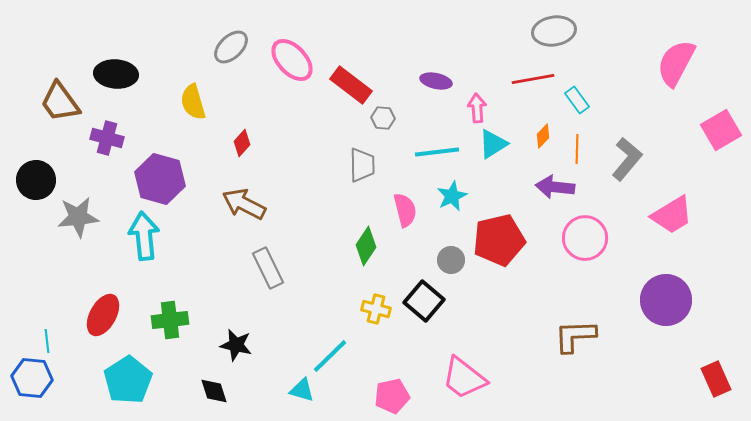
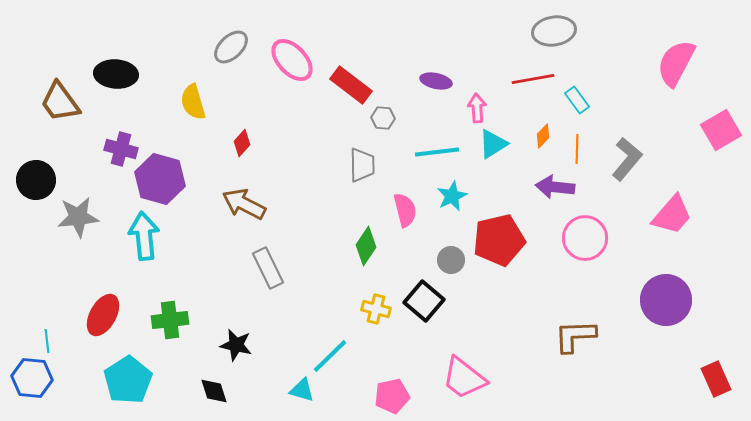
purple cross at (107, 138): moved 14 px right, 11 px down
pink trapezoid at (672, 215): rotated 18 degrees counterclockwise
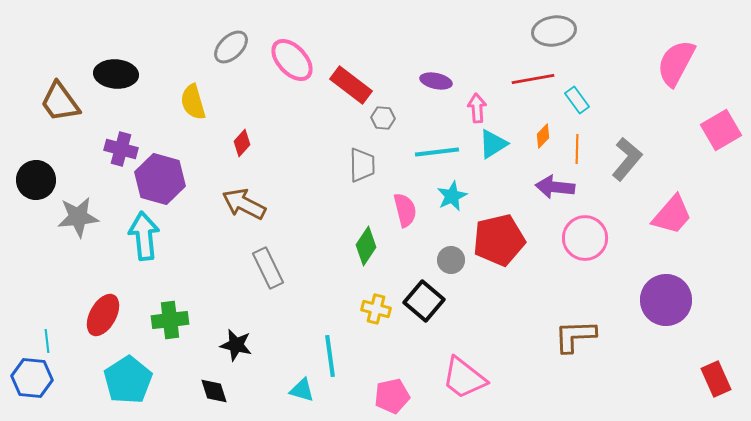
cyan line at (330, 356): rotated 54 degrees counterclockwise
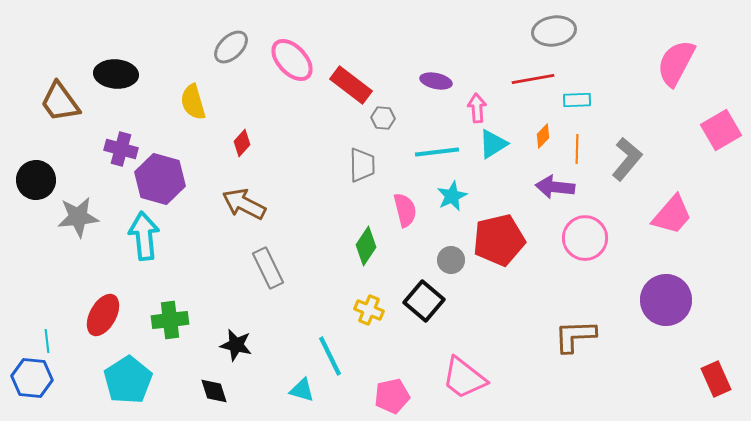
cyan rectangle at (577, 100): rotated 56 degrees counterclockwise
yellow cross at (376, 309): moved 7 px left, 1 px down; rotated 8 degrees clockwise
cyan line at (330, 356): rotated 18 degrees counterclockwise
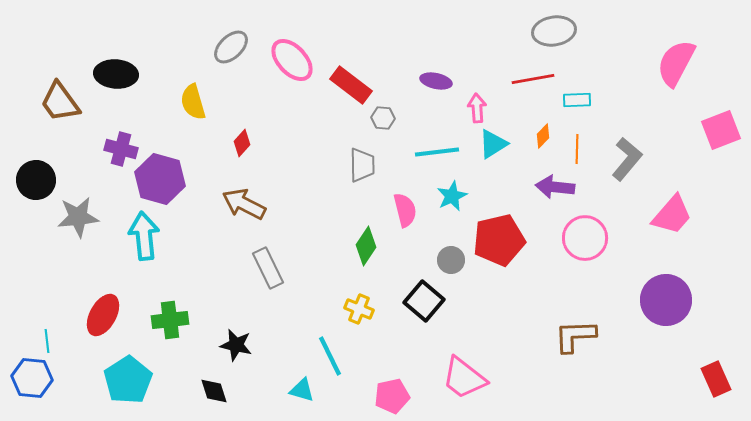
pink square at (721, 130): rotated 9 degrees clockwise
yellow cross at (369, 310): moved 10 px left, 1 px up
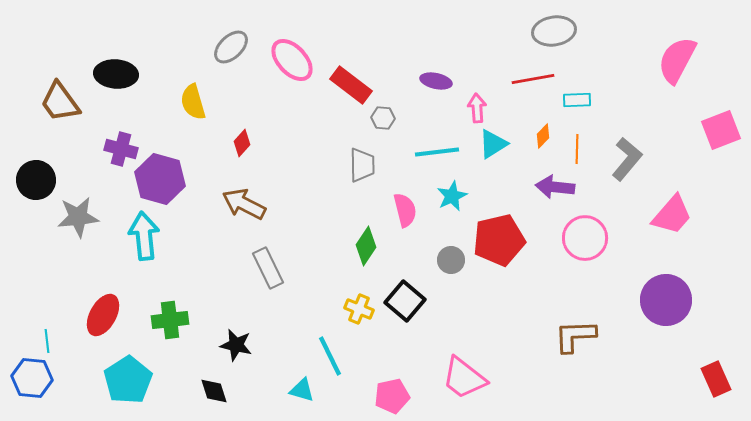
pink semicircle at (676, 63): moved 1 px right, 3 px up
black square at (424, 301): moved 19 px left
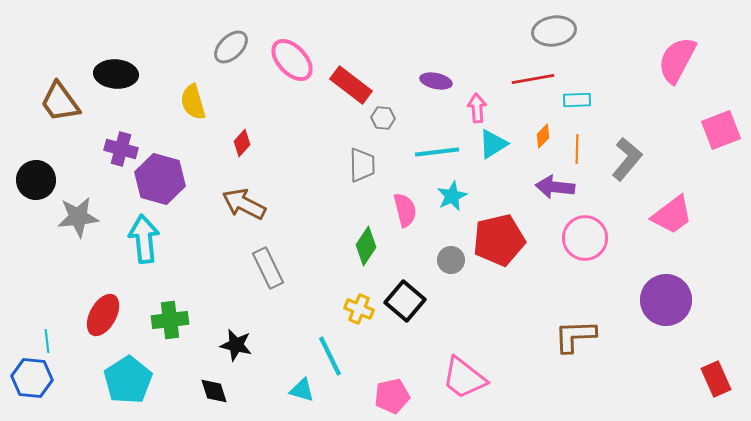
pink trapezoid at (672, 215): rotated 12 degrees clockwise
cyan arrow at (144, 236): moved 3 px down
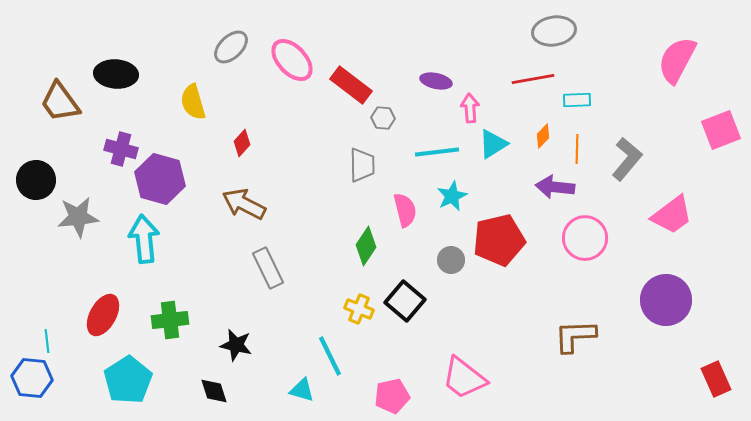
pink arrow at (477, 108): moved 7 px left
